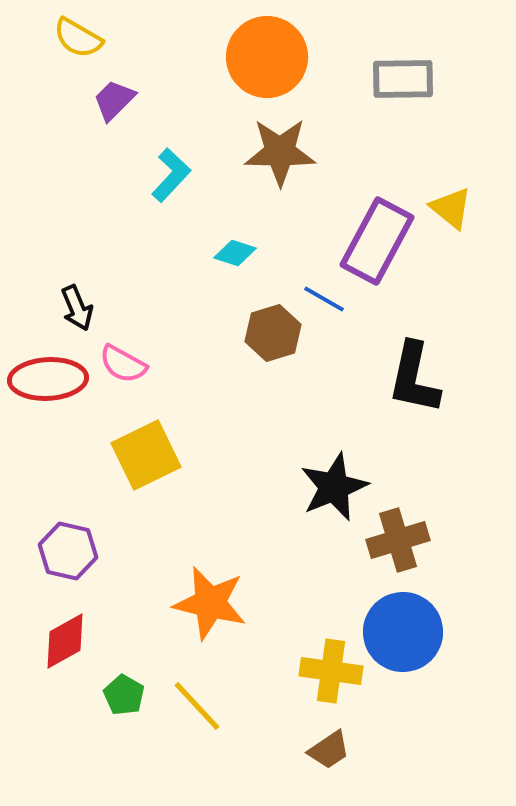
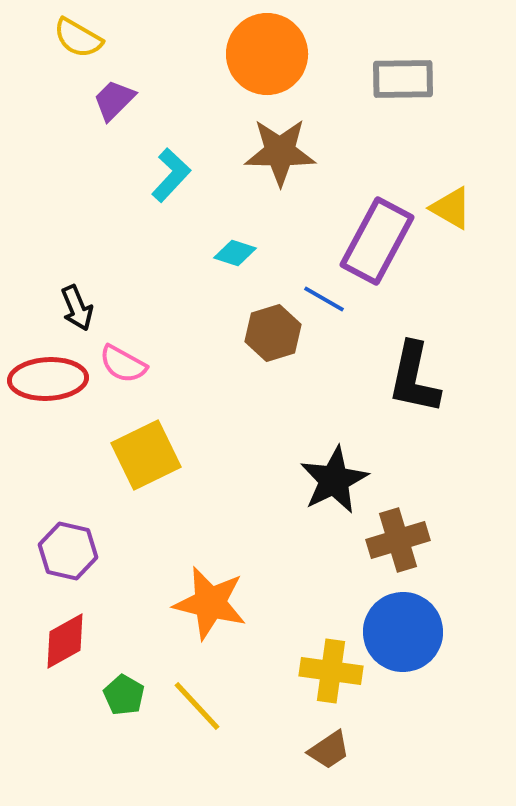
orange circle: moved 3 px up
yellow triangle: rotated 9 degrees counterclockwise
black star: moved 7 px up; rotated 4 degrees counterclockwise
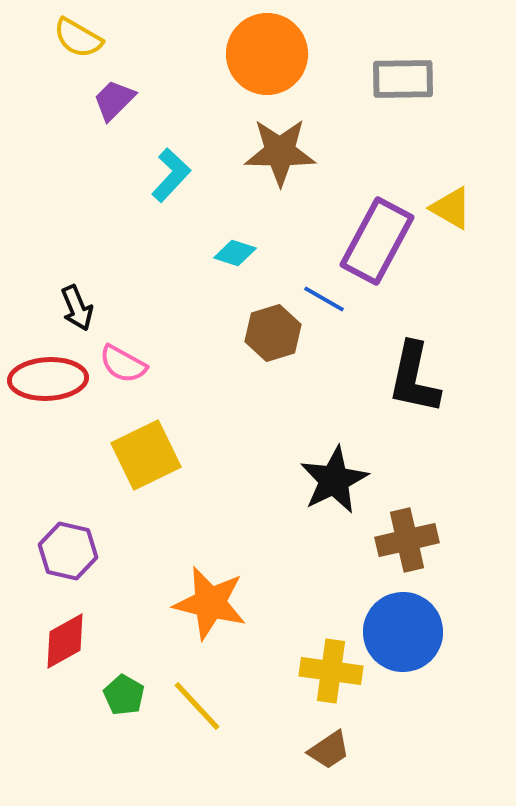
brown cross: moved 9 px right; rotated 4 degrees clockwise
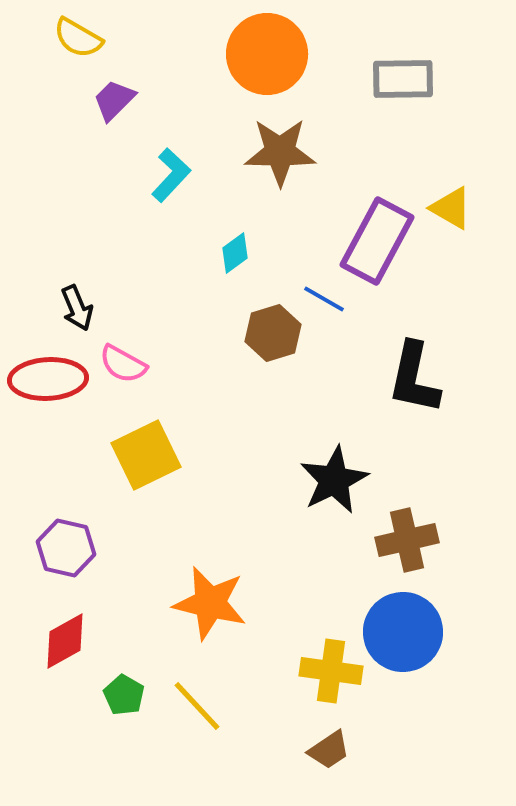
cyan diamond: rotated 54 degrees counterclockwise
purple hexagon: moved 2 px left, 3 px up
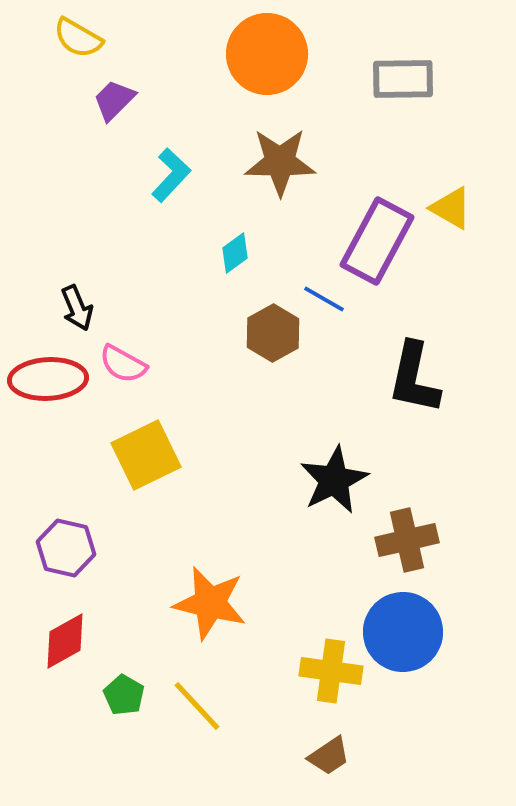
brown star: moved 10 px down
brown hexagon: rotated 12 degrees counterclockwise
brown trapezoid: moved 6 px down
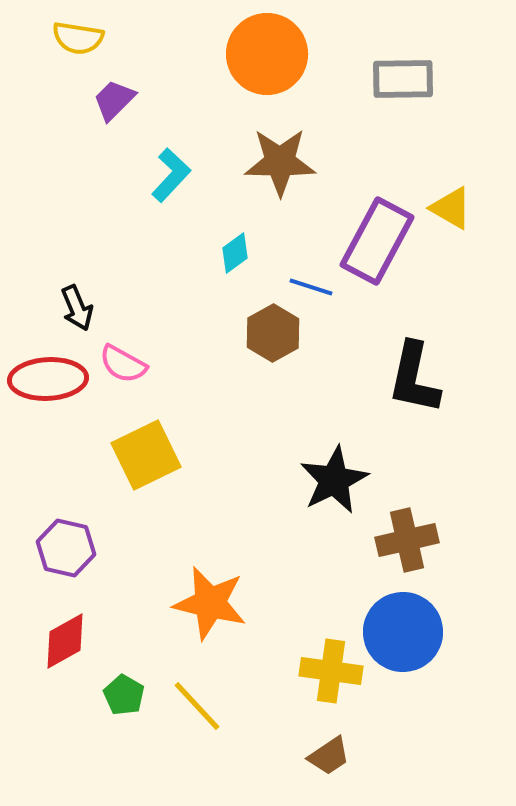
yellow semicircle: rotated 21 degrees counterclockwise
blue line: moved 13 px left, 12 px up; rotated 12 degrees counterclockwise
